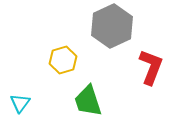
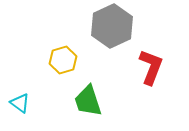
cyan triangle: rotated 30 degrees counterclockwise
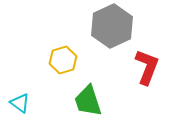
red L-shape: moved 4 px left
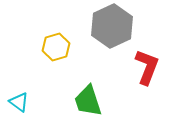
yellow hexagon: moved 7 px left, 13 px up
cyan triangle: moved 1 px left, 1 px up
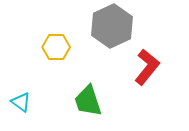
yellow hexagon: rotated 16 degrees clockwise
red L-shape: rotated 18 degrees clockwise
cyan triangle: moved 2 px right
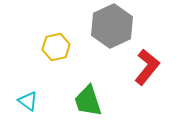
yellow hexagon: rotated 12 degrees counterclockwise
cyan triangle: moved 7 px right, 1 px up
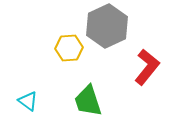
gray hexagon: moved 5 px left
yellow hexagon: moved 13 px right, 1 px down; rotated 8 degrees clockwise
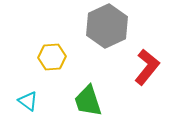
yellow hexagon: moved 17 px left, 9 px down
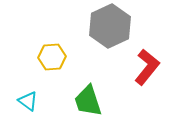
gray hexagon: moved 3 px right
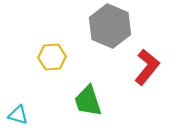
gray hexagon: rotated 12 degrees counterclockwise
cyan triangle: moved 10 px left, 14 px down; rotated 20 degrees counterclockwise
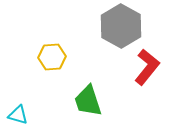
gray hexagon: moved 11 px right; rotated 6 degrees clockwise
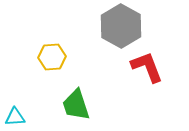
red L-shape: rotated 60 degrees counterclockwise
green trapezoid: moved 12 px left, 4 px down
cyan triangle: moved 3 px left, 2 px down; rotated 20 degrees counterclockwise
